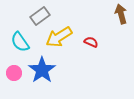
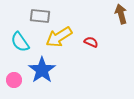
gray rectangle: rotated 42 degrees clockwise
pink circle: moved 7 px down
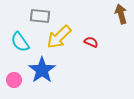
yellow arrow: rotated 12 degrees counterclockwise
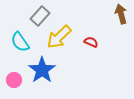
gray rectangle: rotated 54 degrees counterclockwise
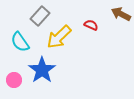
brown arrow: rotated 48 degrees counterclockwise
red semicircle: moved 17 px up
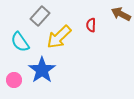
red semicircle: rotated 112 degrees counterclockwise
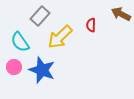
yellow arrow: moved 1 px right
blue star: rotated 16 degrees counterclockwise
pink circle: moved 13 px up
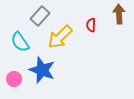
brown arrow: moved 2 px left; rotated 60 degrees clockwise
pink circle: moved 12 px down
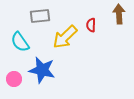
gray rectangle: rotated 42 degrees clockwise
yellow arrow: moved 5 px right
blue star: rotated 8 degrees counterclockwise
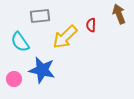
brown arrow: rotated 18 degrees counterclockwise
